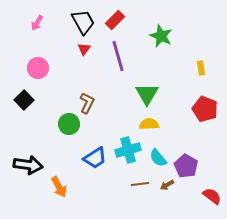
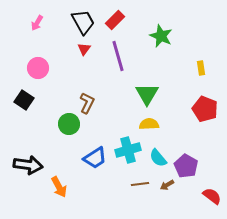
black square: rotated 12 degrees counterclockwise
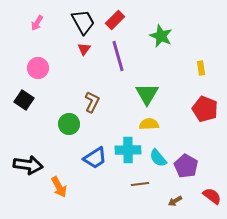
brown L-shape: moved 5 px right, 1 px up
cyan cross: rotated 15 degrees clockwise
brown arrow: moved 8 px right, 16 px down
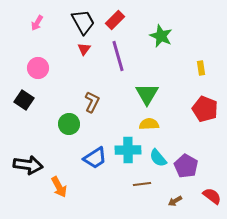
brown line: moved 2 px right
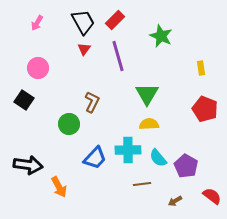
blue trapezoid: rotated 15 degrees counterclockwise
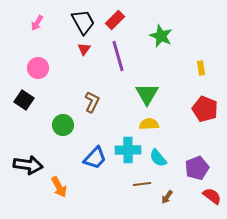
green circle: moved 6 px left, 1 px down
purple pentagon: moved 11 px right, 2 px down; rotated 20 degrees clockwise
brown arrow: moved 8 px left, 4 px up; rotated 24 degrees counterclockwise
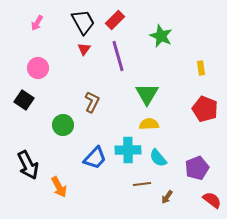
black arrow: rotated 56 degrees clockwise
red semicircle: moved 4 px down
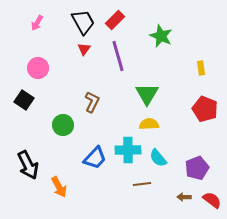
brown arrow: moved 17 px right; rotated 56 degrees clockwise
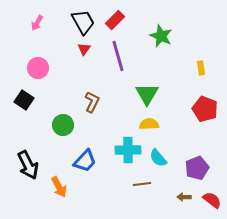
blue trapezoid: moved 10 px left, 3 px down
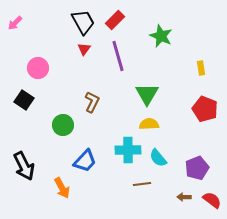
pink arrow: moved 22 px left; rotated 14 degrees clockwise
black arrow: moved 4 px left, 1 px down
orange arrow: moved 3 px right, 1 px down
